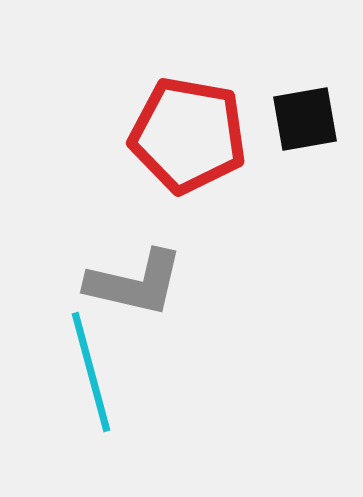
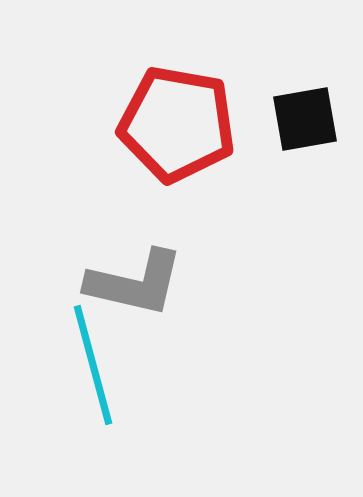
red pentagon: moved 11 px left, 11 px up
cyan line: moved 2 px right, 7 px up
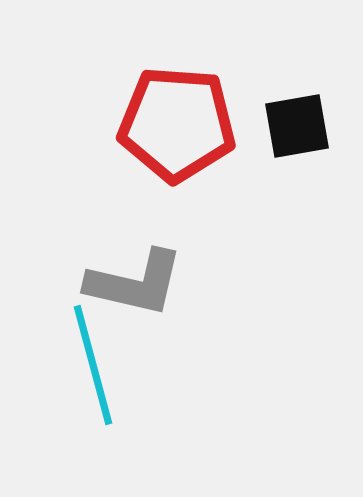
black square: moved 8 px left, 7 px down
red pentagon: rotated 6 degrees counterclockwise
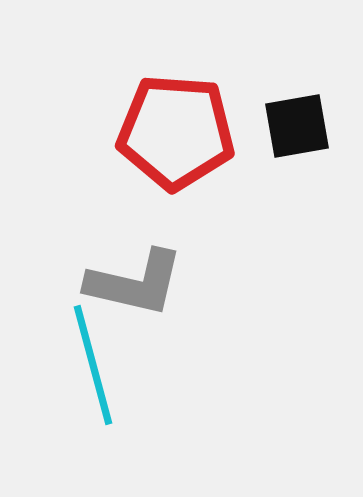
red pentagon: moved 1 px left, 8 px down
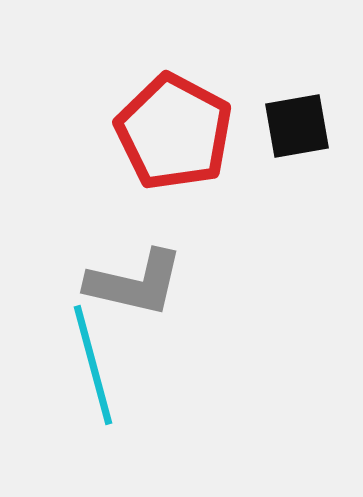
red pentagon: moved 2 px left; rotated 24 degrees clockwise
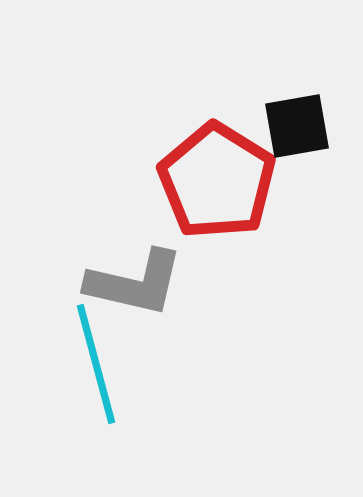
red pentagon: moved 43 px right, 49 px down; rotated 4 degrees clockwise
cyan line: moved 3 px right, 1 px up
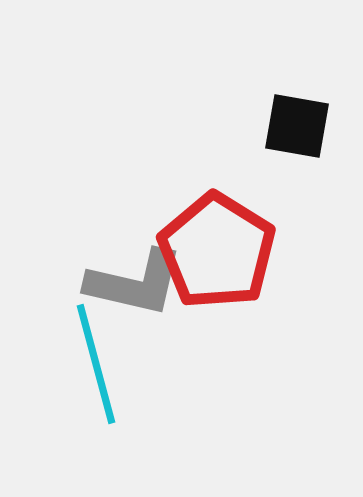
black square: rotated 20 degrees clockwise
red pentagon: moved 70 px down
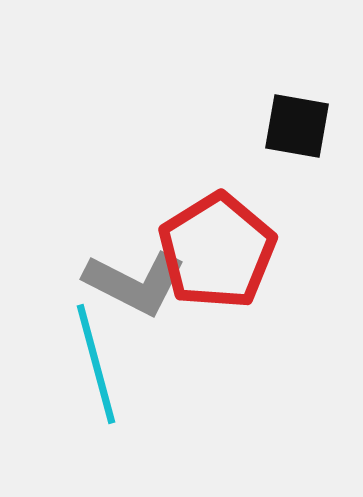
red pentagon: rotated 8 degrees clockwise
gray L-shape: rotated 14 degrees clockwise
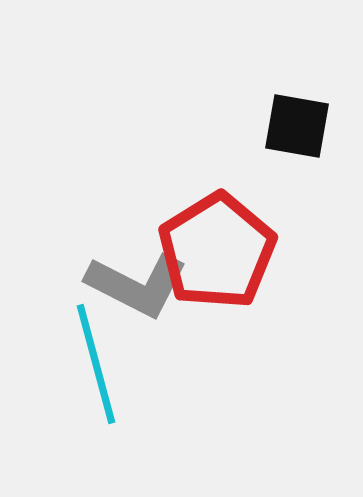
gray L-shape: moved 2 px right, 2 px down
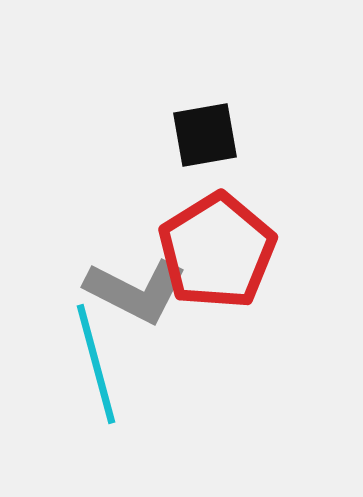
black square: moved 92 px left, 9 px down; rotated 20 degrees counterclockwise
gray L-shape: moved 1 px left, 6 px down
